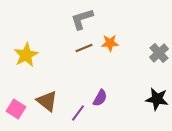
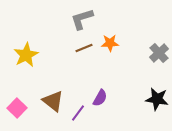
brown triangle: moved 6 px right
pink square: moved 1 px right, 1 px up; rotated 12 degrees clockwise
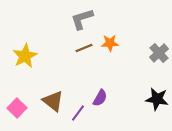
yellow star: moved 1 px left, 1 px down
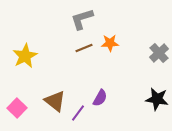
brown triangle: moved 2 px right
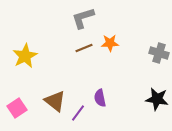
gray L-shape: moved 1 px right, 1 px up
gray cross: rotated 30 degrees counterclockwise
purple semicircle: rotated 138 degrees clockwise
pink square: rotated 12 degrees clockwise
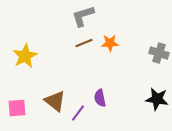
gray L-shape: moved 2 px up
brown line: moved 5 px up
pink square: rotated 30 degrees clockwise
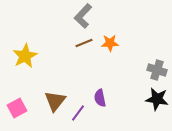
gray L-shape: rotated 30 degrees counterclockwise
gray cross: moved 2 px left, 17 px down
brown triangle: rotated 30 degrees clockwise
pink square: rotated 24 degrees counterclockwise
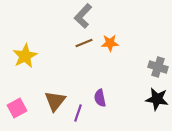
gray cross: moved 1 px right, 3 px up
purple line: rotated 18 degrees counterclockwise
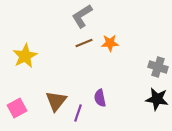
gray L-shape: moved 1 px left; rotated 15 degrees clockwise
brown triangle: moved 1 px right
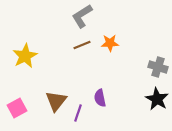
brown line: moved 2 px left, 2 px down
black star: rotated 20 degrees clockwise
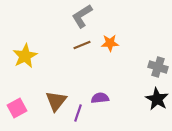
purple semicircle: rotated 96 degrees clockwise
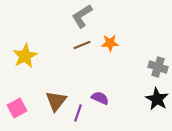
purple semicircle: rotated 30 degrees clockwise
